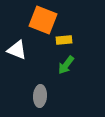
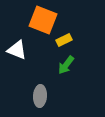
yellow rectangle: rotated 21 degrees counterclockwise
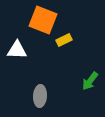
white triangle: rotated 20 degrees counterclockwise
green arrow: moved 24 px right, 16 px down
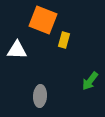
yellow rectangle: rotated 49 degrees counterclockwise
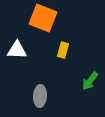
orange square: moved 2 px up
yellow rectangle: moved 1 px left, 10 px down
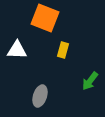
orange square: moved 2 px right
gray ellipse: rotated 15 degrees clockwise
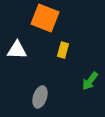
gray ellipse: moved 1 px down
